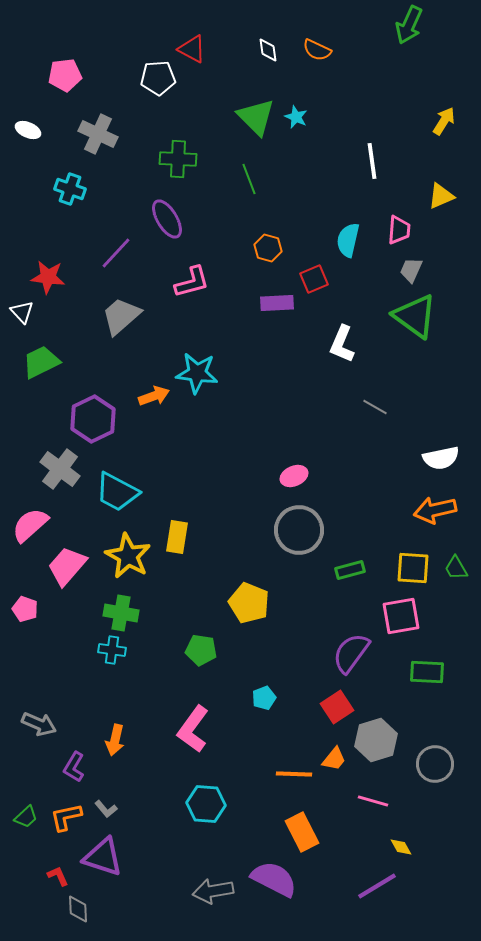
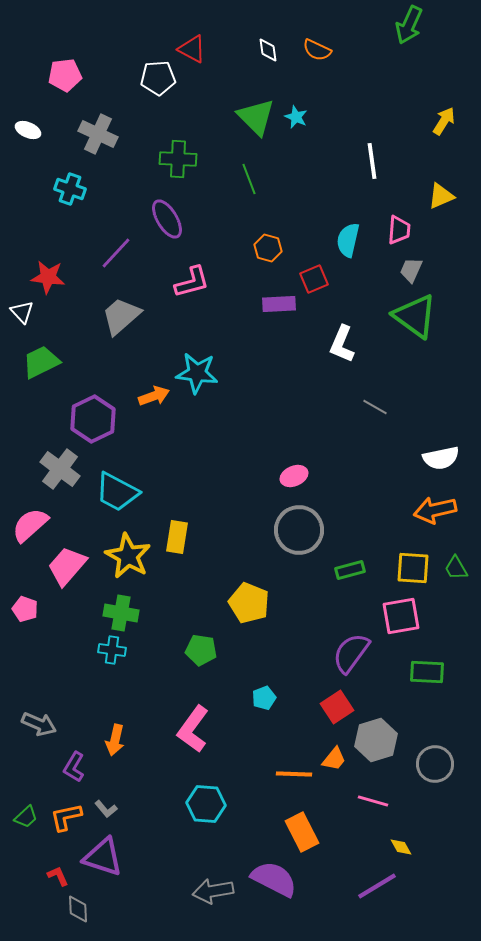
purple rectangle at (277, 303): moved 2 px right, 1 px down
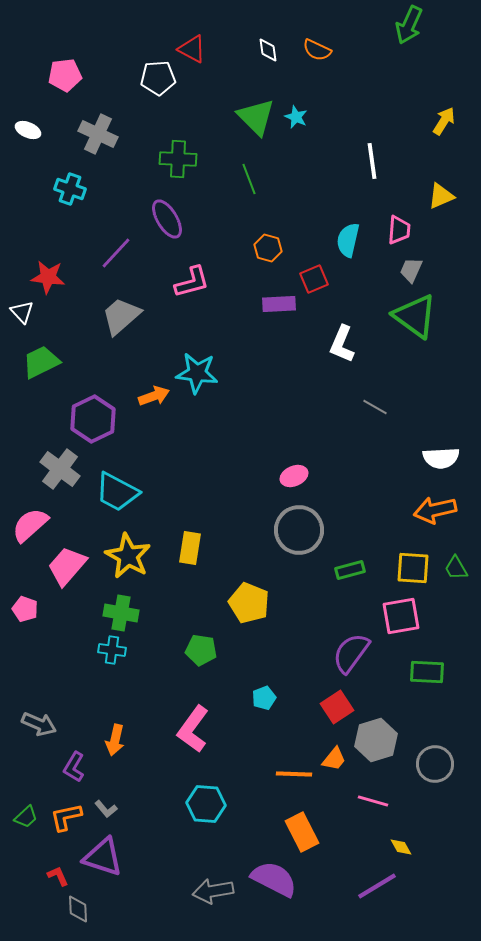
white semicircle at (441, 458): rotated 9 degrees clockwise
yellow rectangle at (177, 537): moved 13 px right, 11 px down
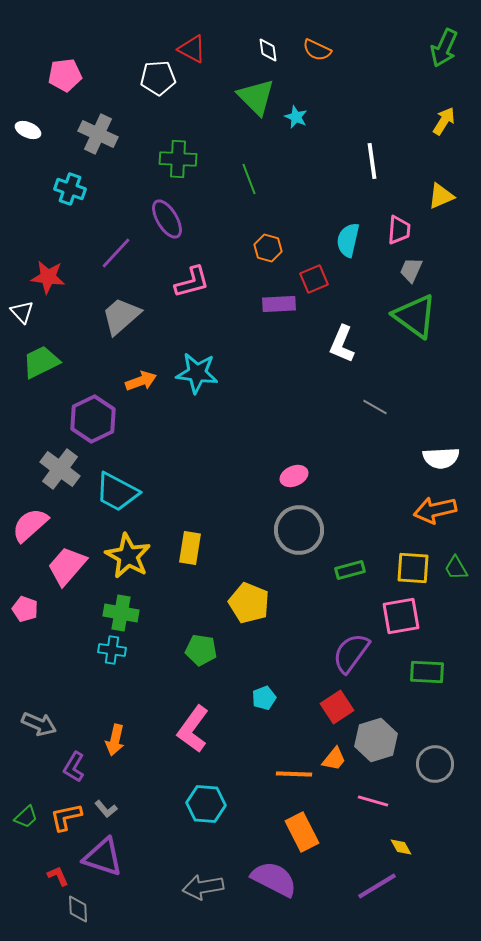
green arrow at (409, 25): moved 35 px right, 23 px down
green triangle at (256, 117): moved 20 px up
orange arrow at (154, 396): moved 13 px left, 15 px up
gray arrow at (213, 891): moved 10 px left, 4 px up
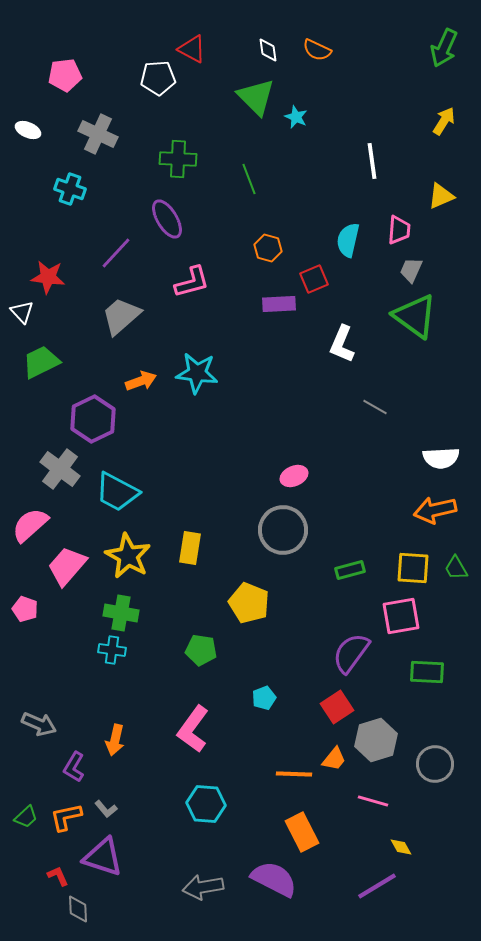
gray circle at (299, 530): moved 16 px left
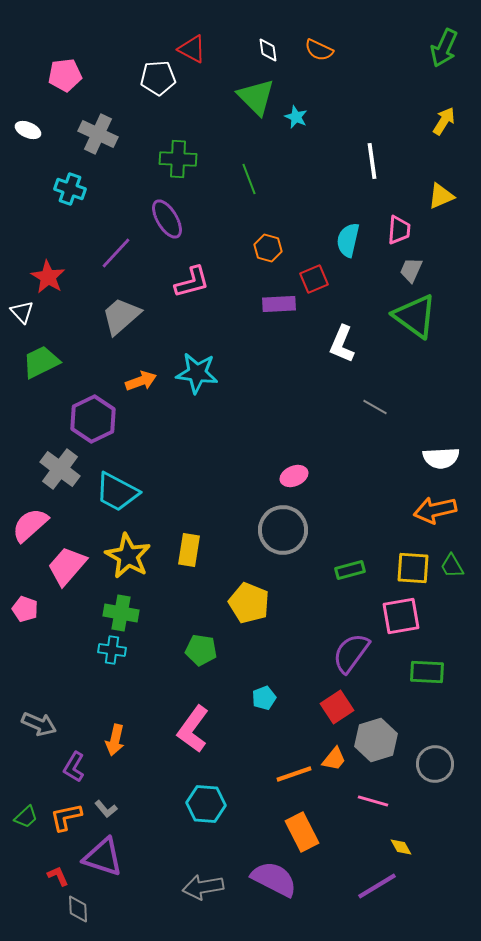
orange semicircle at (317, 50): moved 2 px right
red star at (48, 277): rotated 24 degrees clockwise
yellow rectangle at (190, 548): moved 1 px left, 2 px down
green trapezoid at (456, 568): moved 4 px left, 2 px up
orange line at (294, 774): rotated 21 degrees counterclockwise
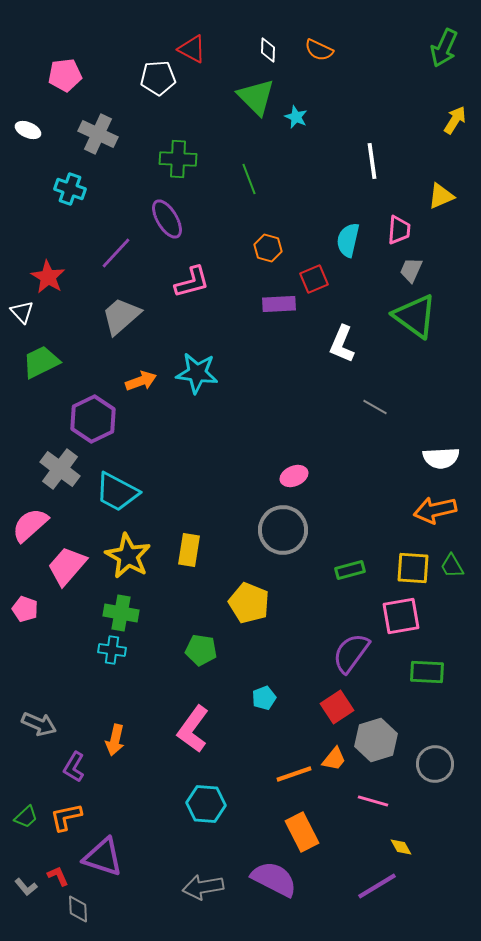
white diamond at (268, 50): rotated 10 degrees clockwise
yellow arrow at (444, 121): moved 11 px right, 1 px up
gray L-shape at (106, 809): moved 80 px left, 78 px down
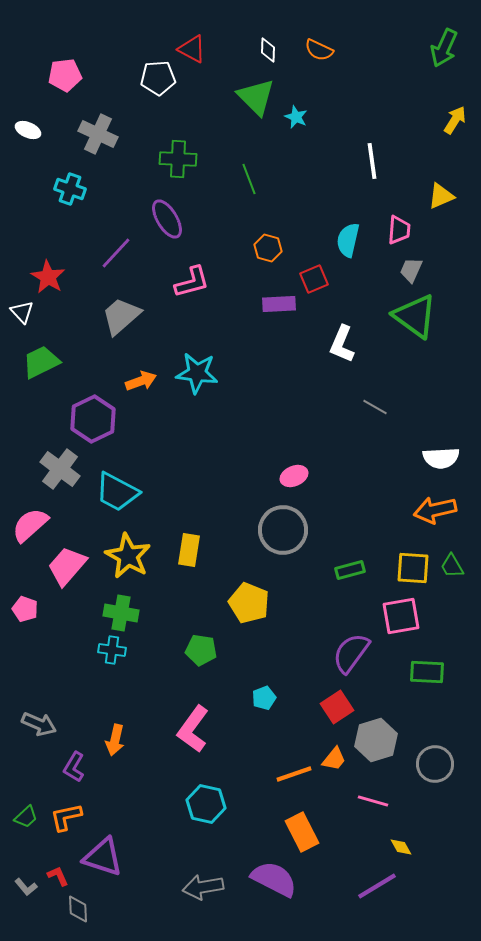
cyan hexagon at (206, 804): rotated 9 degrees clockwise
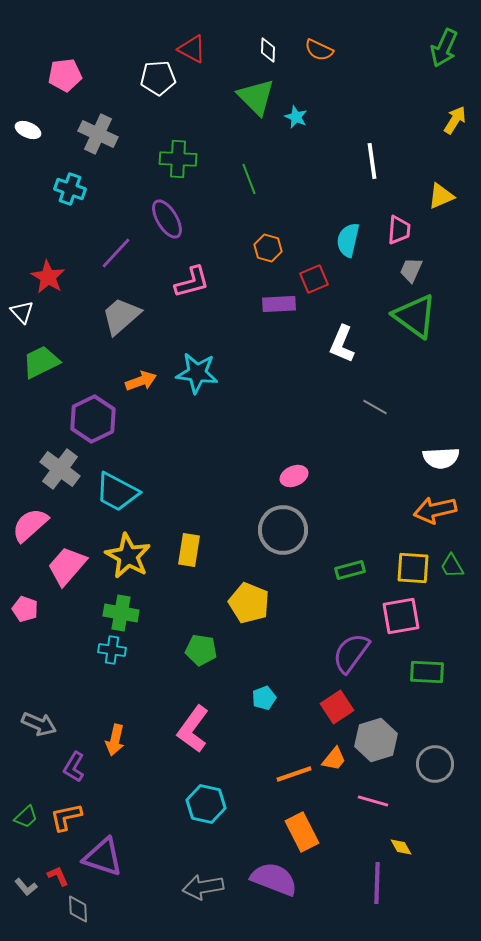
purple semicircle at (274, 879): rotated 6 degrees counterclockwise
purple line at (377, 886): moved 3 px up; rotated 57 degrees counterclockwise
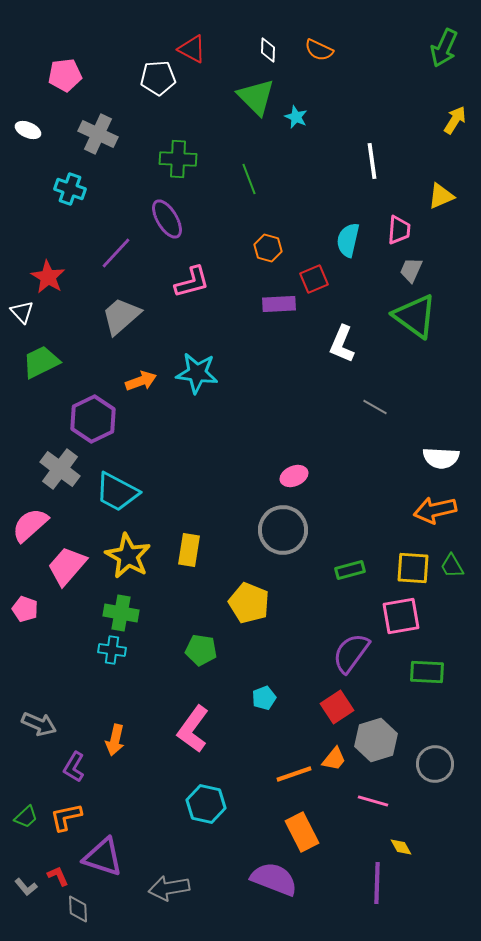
white semicircle at (441, 458): rotated 6 degrees clockwise
gray arrow at (203, 887): moved 34 px left, 1 px down
